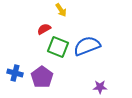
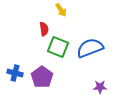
red semicircle: rotated 112 degrees clockwise
blue semicircle: moved 3 px right, 2 px down
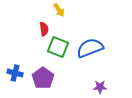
yellow arrow: moved 2 px left
purple pentagon: moved 1 px right, 1 px down
